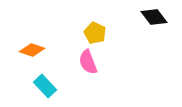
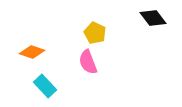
black diamond: moved 1 px left, 1 px down
orange diamond: moved 2 px down
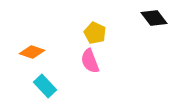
black diamond: moved 1 px right
pink semicircle: moved 2 px right, 1 px up
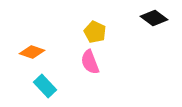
black diamond: rotated 16 degrees counterclockwise
yellow pentagon: moved 1 px up
pink semicircle: moved 1 px down
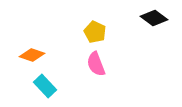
orange diamond: moved 3 px down
pink semicircle: moved 6 px right, 2 px down
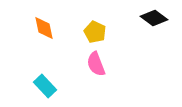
orange diamond: moved 12 px right, 27 px up; rotated 60 degrees clockwise
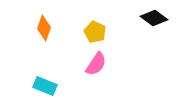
orange diamond: rotated 30 degrees clockwise
pink semicircle: rotated 125 degrees counterclockwise
cyan rectangle: rotated 25 degrees counterclockwise
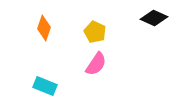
black diamond: rotated 12 degrees counterclockwise
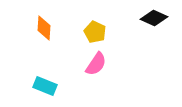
orange diamond: rotated 15 degrees counterclockwise
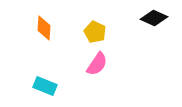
pink semicircle: moved 1 px right
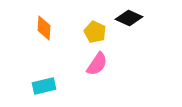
black diamond: moved 25 px left
cyan rectangle: moved 1 px left; rotated 35 degrees counterclockwise
